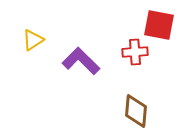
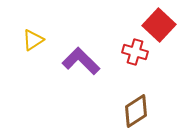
red square: rotated 32 degrees clockwise
red cross: rotated 20 degrees clockwise
brown diamond: rotated 52 degrees clockwise
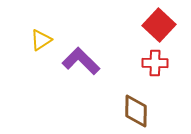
yellow triangle: moved 8 px right
red cross: moved 20 px right, 11 px down; rotated 15 degrees counterclockwise
brown diamond: rotated 56 degrees counterclockwise
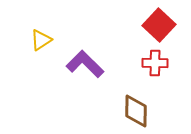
purple L-shape: moved 4 px right, 3 px down
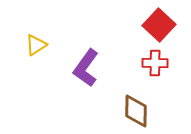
yellow triangle: moved 5 px left, 5 px down
purple L-shape: moved 1 px right, 4 px down; rotated 99 degrees counterclockwise
